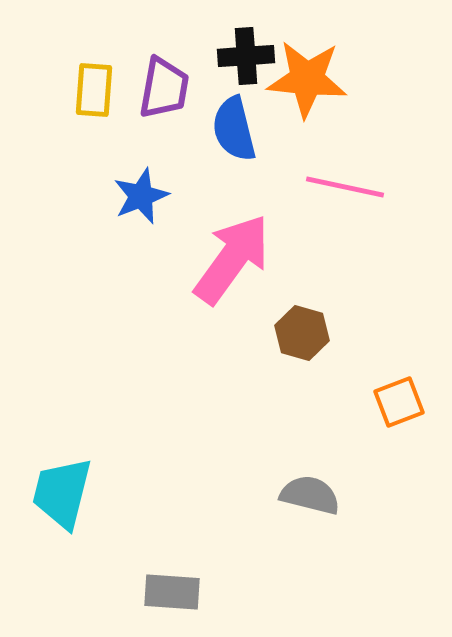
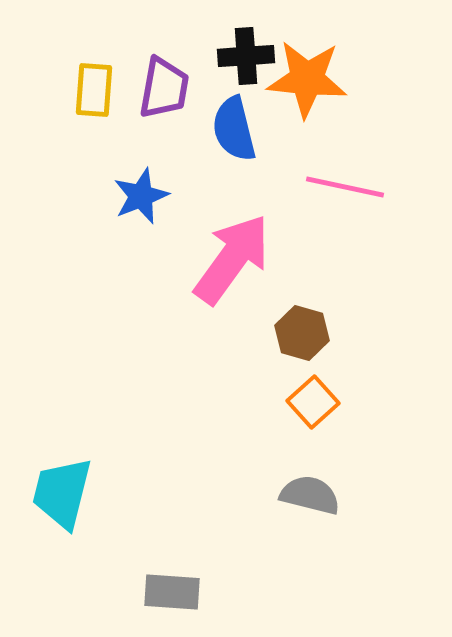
orange square: moved 86 px left; rotated 21 degrees counterclockwise
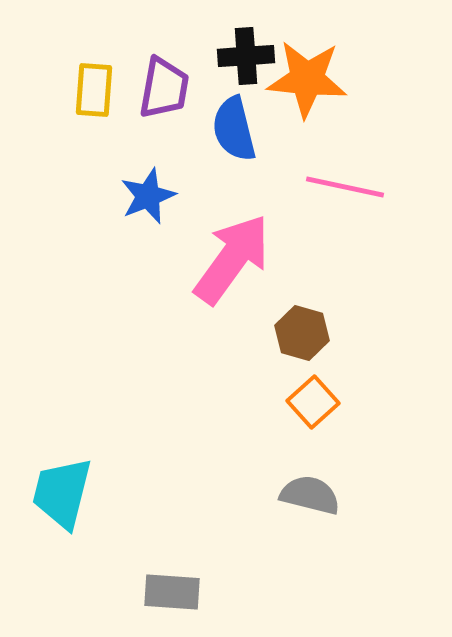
blue star: moved 7 px right
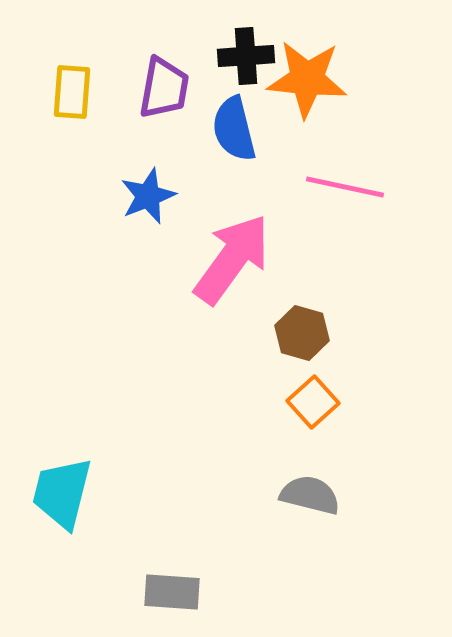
yellow rectangle: moved 22 px left, 2 px down
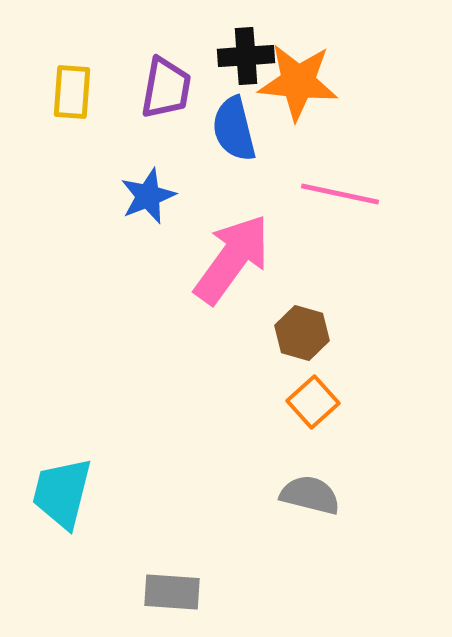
orange star: moved 9 px left, 3 px down
purple trapezoid: moved 2 px right
pink line: moved 5 px left, 7 px down
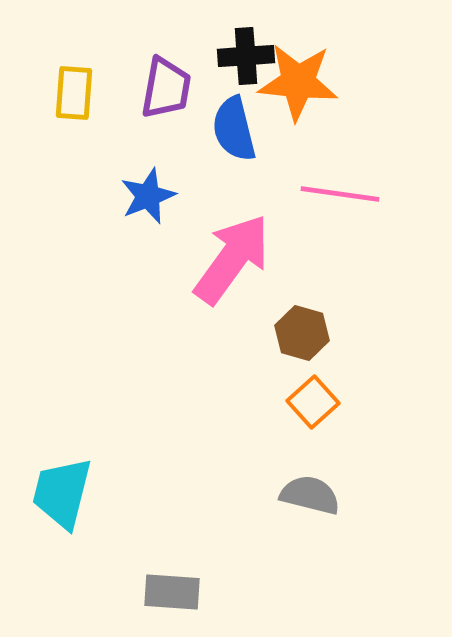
yellow rectangle: moved 2 px right, 1 px down
pink line: rotated 4 degrees counterclockwise
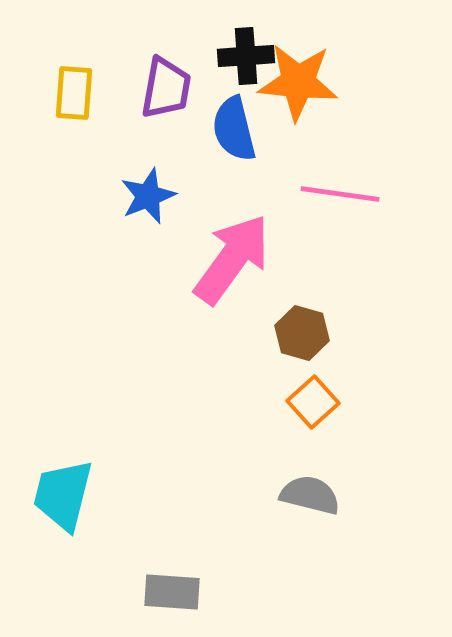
cyan trapezoid: moved 1 px right, 2 px down
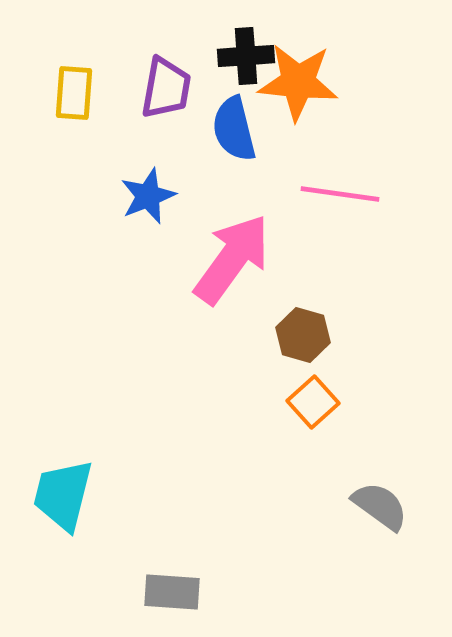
brown hexagon: moved 1 px right, 2 px down
gray semicircle: moved 70 px right, 11 px down; rotated 22 degrees clockwise
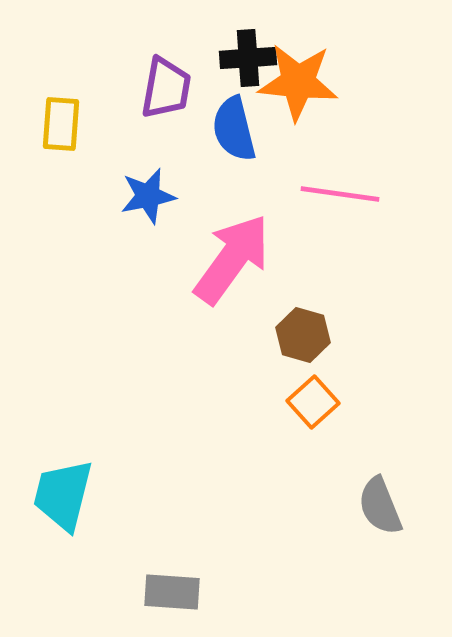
black cross: moved 2 px right, 2 px down
yellow rectangle: moved 13 px left, 31 px down
blue star: rotated 10 degrees clockwise
gray semicircle: rotated 148 degrees counterclockwise
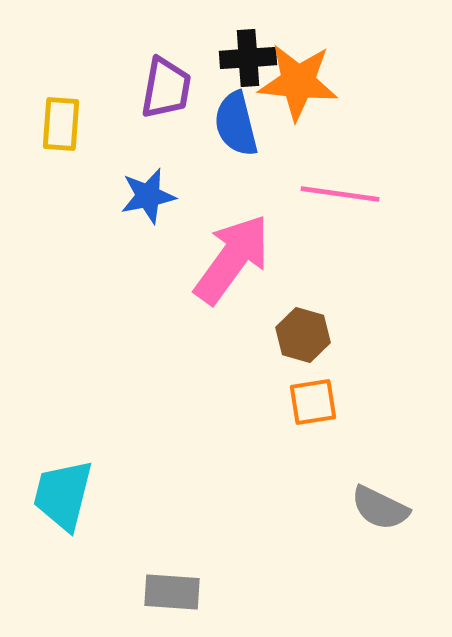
blue semicircle: moved 2 px right, 5 px up
orange square: rotated 33 degrees clockwise
gray semicircle: moved 2 px down; rotated 42 degrees counterclockwise
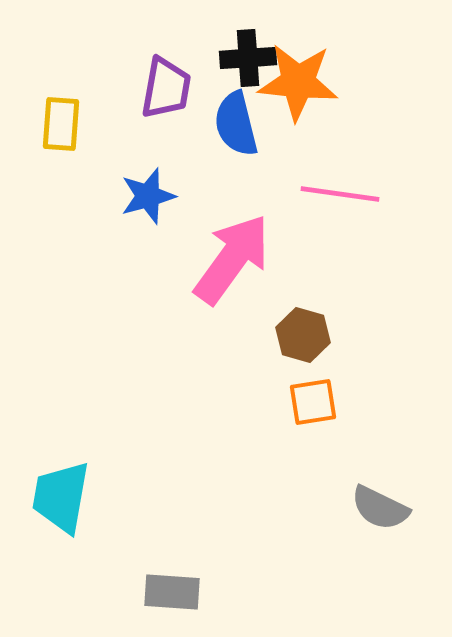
blue star: rotated 4 degrees counterclockwise
cyan trapezoid: moved 2 px left, 2 px down; rotated 4 degrees counterclockwise
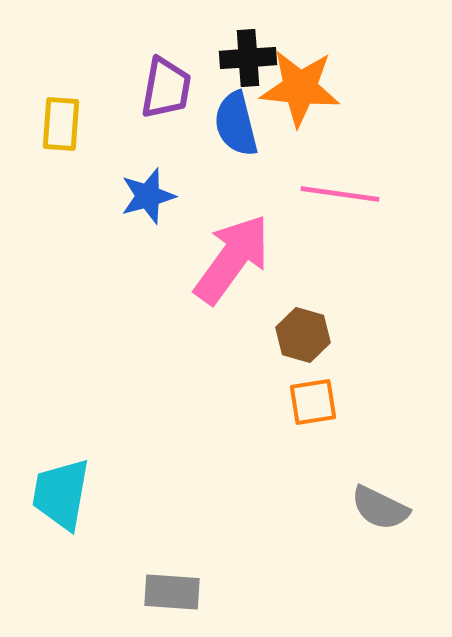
orange star: moved 2 px right, 6 px down
cyan trapezoid: moved 3 px up
